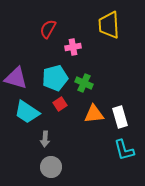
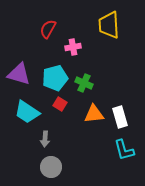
purple triangle: moved 3 px right, 4 px up
red square: rotated 24 degrees counterclockwise
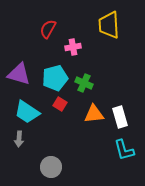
gray arrow: moved 26 px left
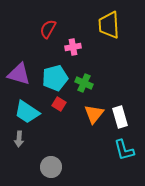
red square: moved 1 px left
orange triangle: rotated 45 degrees counterclockwise
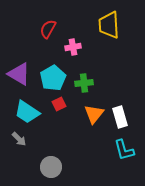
purple triangle: rotated 15 degrees clockwise
cyan pentagon: moved 2 px left; rotated 15 degrees counterclockwise
green cross: rotated 30 degrees counterclockwise
red square: rotated 32 degrees clockwise
gray arrow: rotated 49 degrees counterclockwise
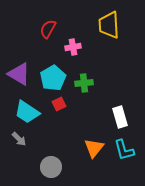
orange triangle: moved 34 px down
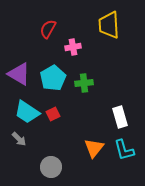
red square: moved 6 px left, 10 px down
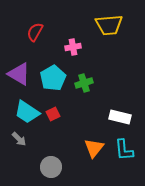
yellow trapezoid: rotated 92 degrees counterclockwise
red semicircle: moved 13 px left, 3 px down
green cross: rotated 12 degrees counterclockwise
white rectangle: rotated 60 degrees counterclockwise
cyan L-shape: rotated 10 degrees clockwise
